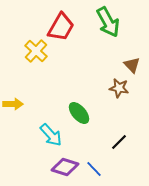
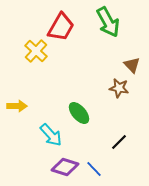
yellow arrow: moved 4 px right, 2 px down
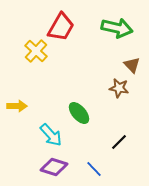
green arrow: moved 9 px right, 6 px down; rotated 48 degrees counterclockwise
purple diamond: moved 11 px left
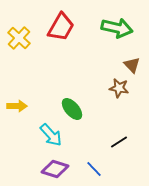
yellow cross: moved 17 px left, 13 px up
green ellipse: moved 7 px left, 4 px up
black line: rotated 12 degrees clockwise
purple diamond: moved 1 px right, 2 px down
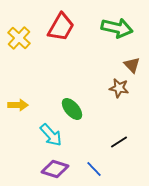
yellow arrow: moved 1 px right, 1 px up
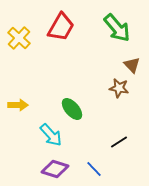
green arrow: rotated 36 degrees clockwise
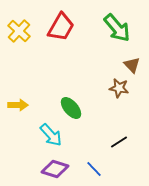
yellow cross: moved 7 px up
green ellipse: moved 1 px left, 1 px up
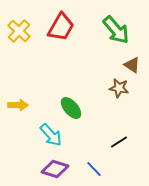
green arrow: moved 1 px left, 2 px down
brown triangle: rotated 12 degrees counterclockwise
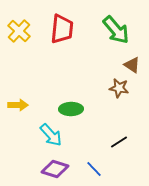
red trapezoid: moved 1 px right, 2 px down; rotated 24 degrees counterclockwise
green ellipse: moved 1 px down; rotated 50 degrees counterclockwise
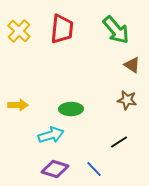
brown star: moved 8 px right, 12 px down
cyan arrow: rotated 65 degrees counterclockwise
